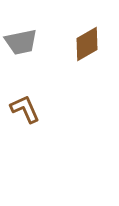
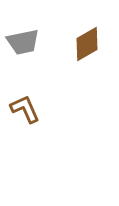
gray trapezoid: moved 2 px right
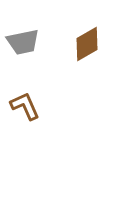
brown L-shape: moved 3 px up
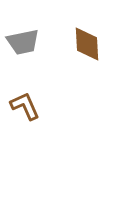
brown diamond: rotated 63 degrees counterclockwise
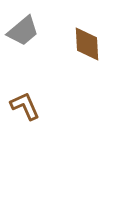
gray trapezoid: moved 11 px up; rotated 28 degrees counterclockwise
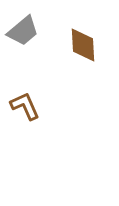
brown diamond: moved 4 px left, 1 px down
